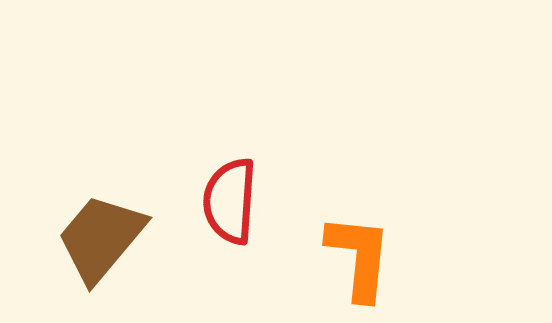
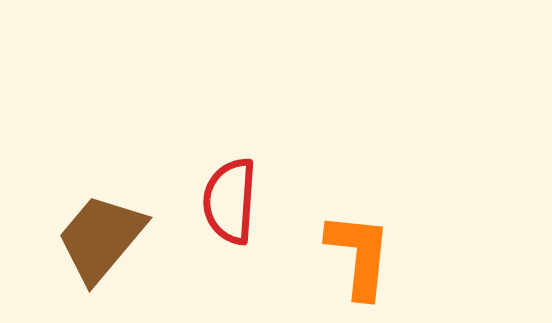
orange L-shape: moved 2 px up
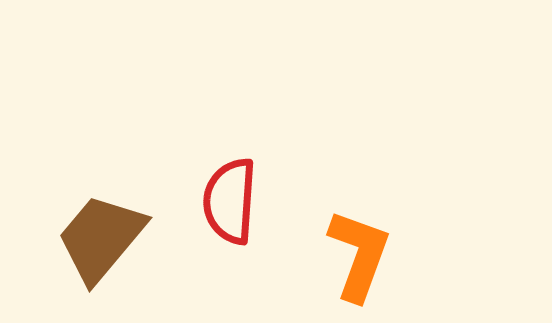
orange L-shape: rotated 14 degrees clockwise
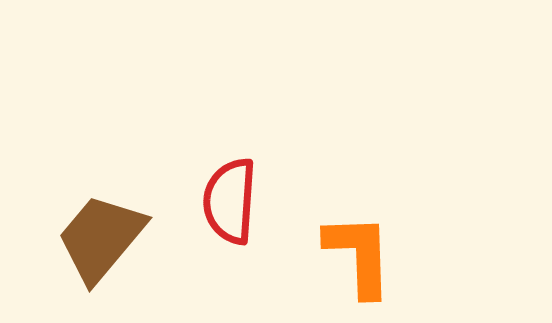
orange L-shape: rotated 22 degrees counterclockwise
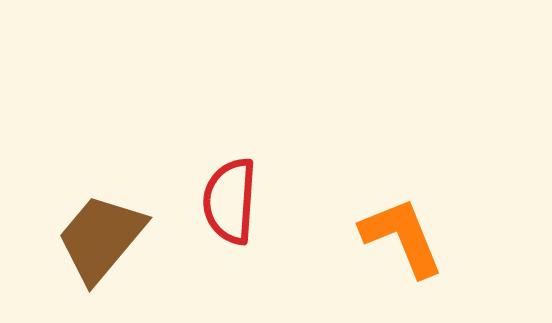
orange L-shape: moved 43 px right, 18 px up; rotated 20 degrees counterclockwise
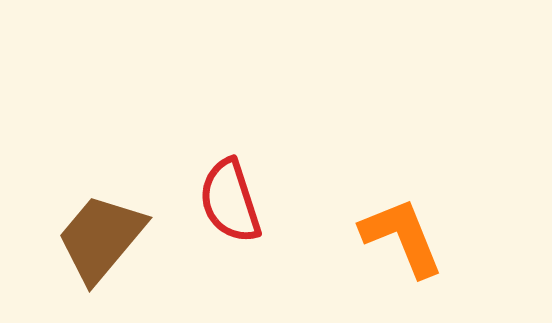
red semicircle: rotated 22 degrees counterclockwise
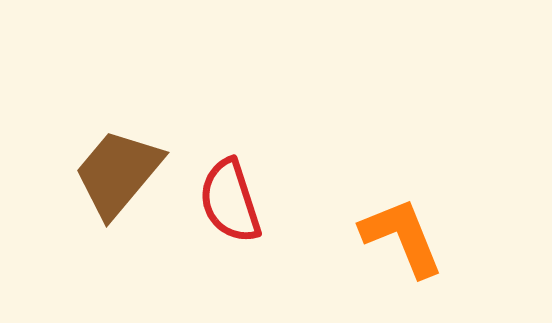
brown trapezoid: moved 17 px right, 65 px up
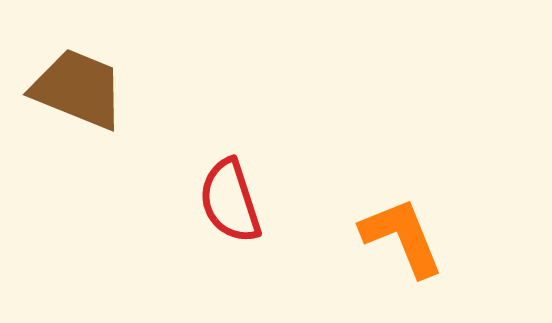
brown trapezoid: moved 40 px left, 84 px up; rotated 72 degrees clockwise
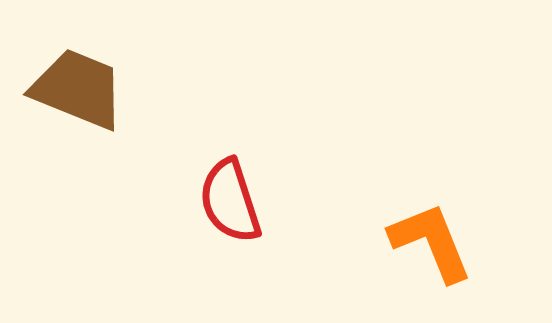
orange L-shape: moved 29 px right, 5 px down
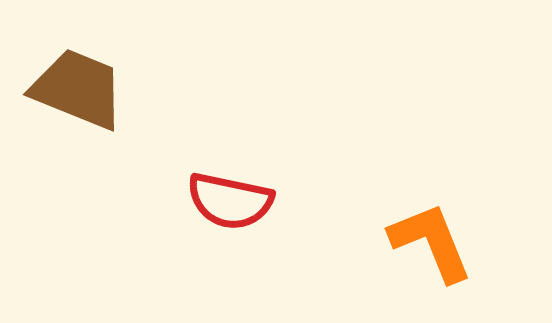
red semicircle: rotated 60 degrees counterclockwise
